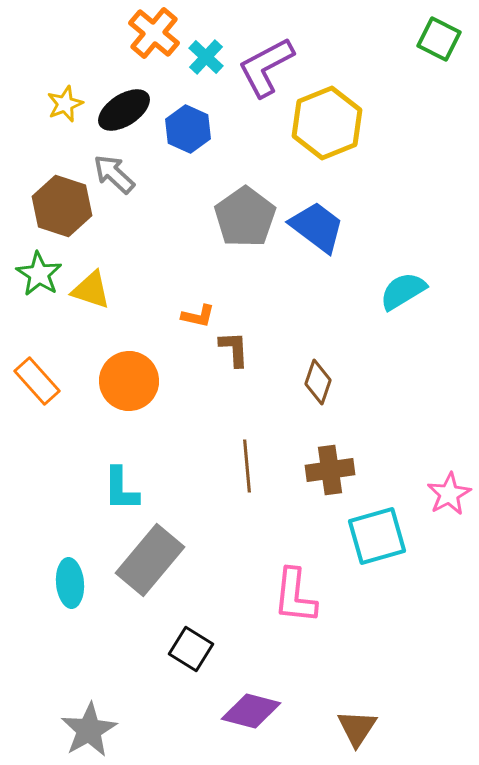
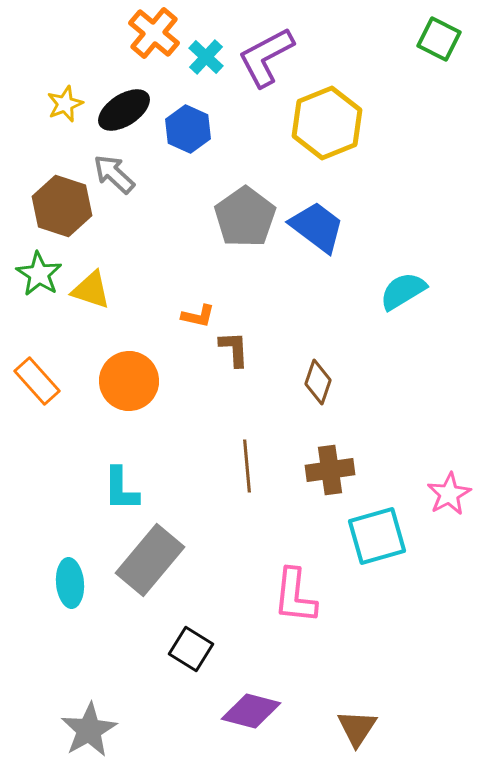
purple L-shape: moved 10 px up
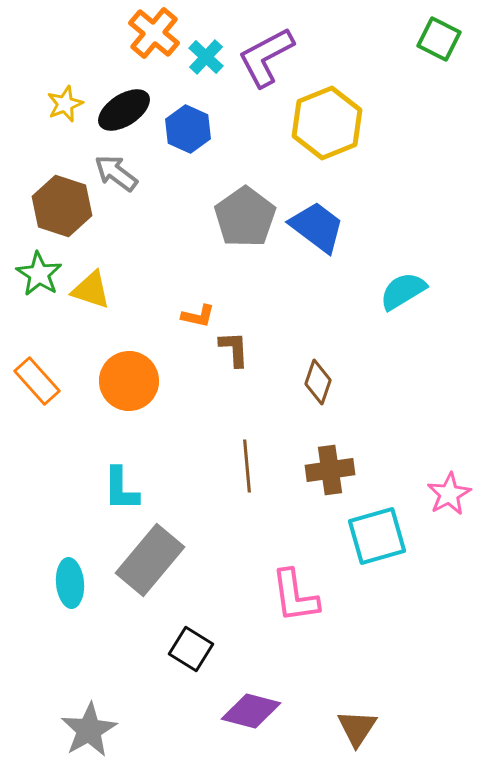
gray arrow: moved 2 px right, 1 px up; rotated 6 degrees counterclockwise
pink L-shape: rotated 14 degrees counterclockwise
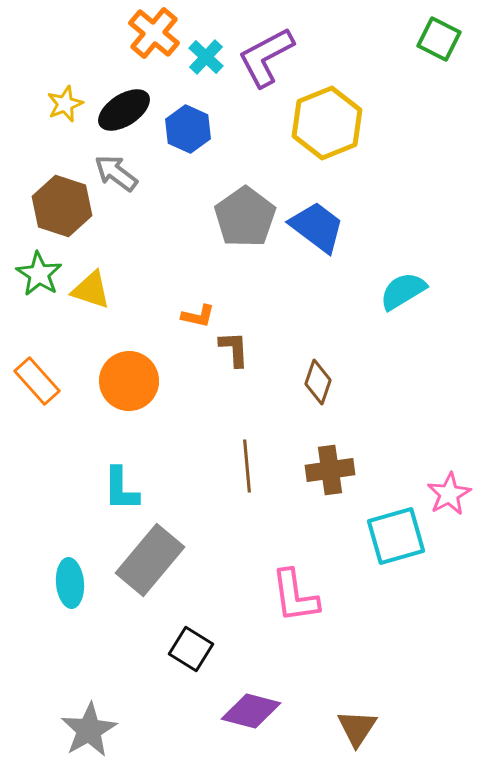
cyan square: moved 19 px right
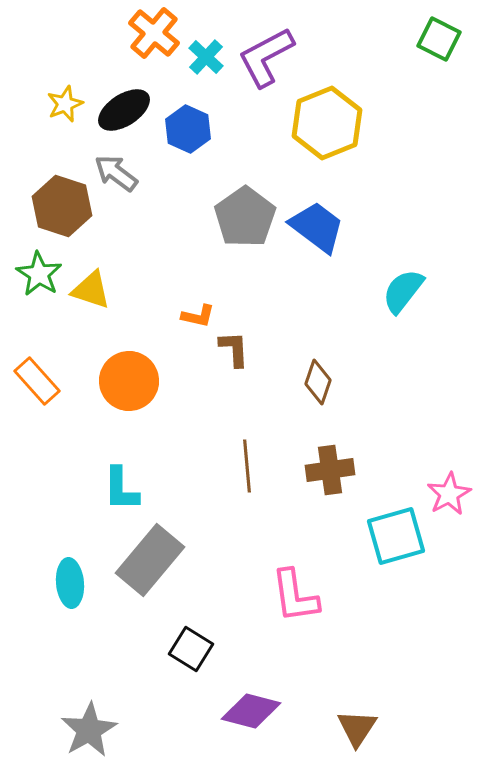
cyan semicircle: rotated 21 degrees counterclockwise
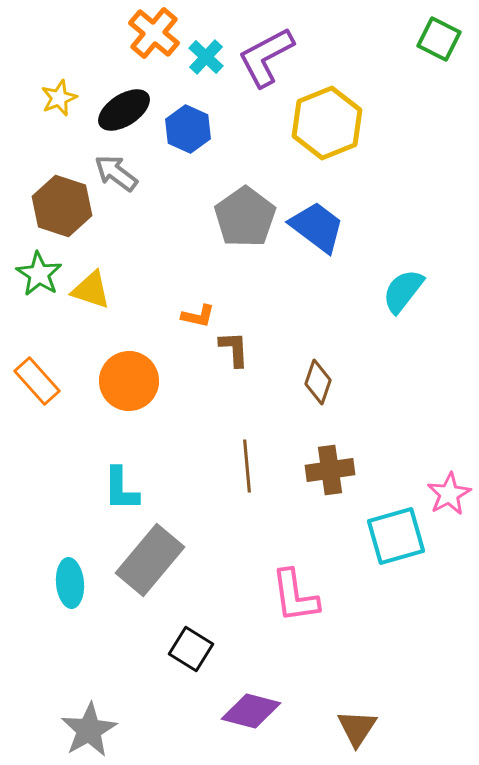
yellow star: moved 6 px left, 6 px up
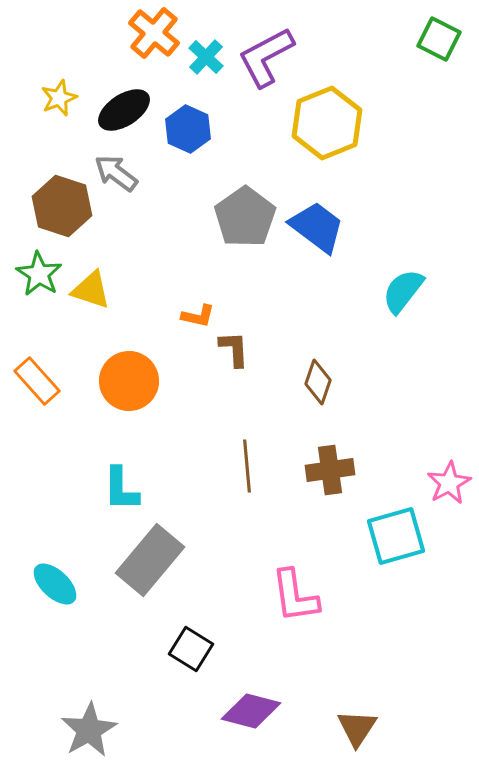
pink star: moved 11 px up
cyan ellipse: moved 15 px left, 1 px down; rotated 42 degrees counterclockwise
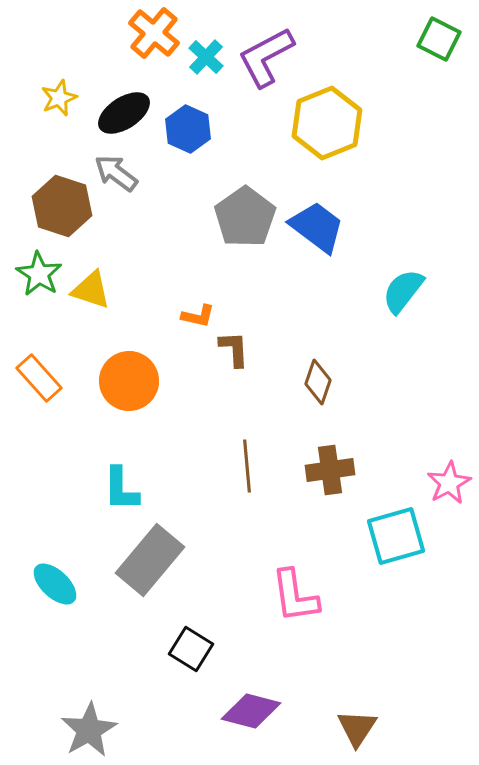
black ellipse: moved 3 px down
orange rectangle: moved 2 px right, 3 px up
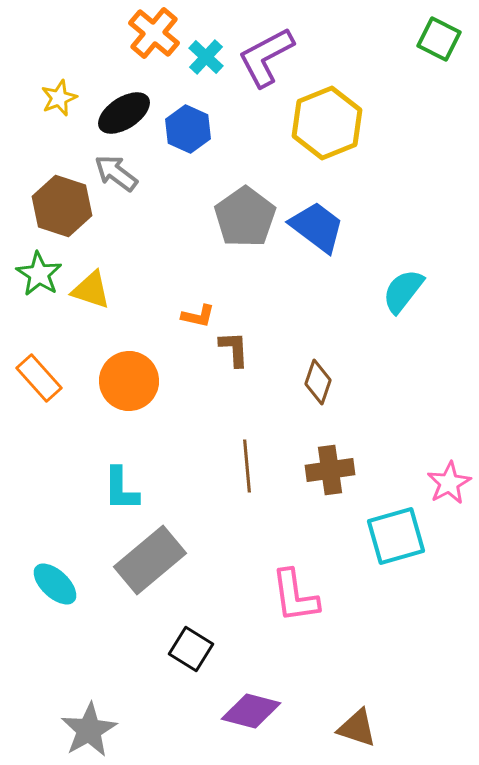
gray rectangle: rotated 10 degrees clockwise
brown triangle: rotated 45 degrees counterclockwise
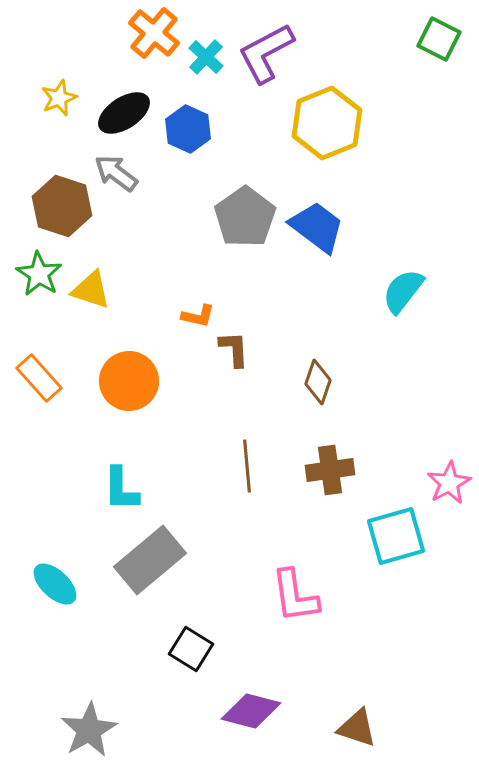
purple L-shape: moved 4 px up
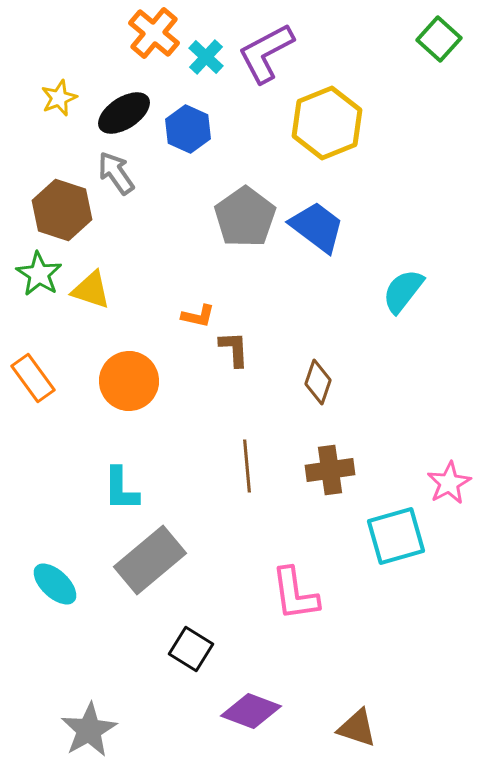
green square: rotated 15 degrees clockwise
gray arrow: rotated 18 degrees clockwise
brown hexagon: moved 4 px down
orange rectangle: moved 6 px left; rotated 6 degrees clockwise
pink L-shape: moved 2 px up
purple diamond: rotated 6 degrees clockwise
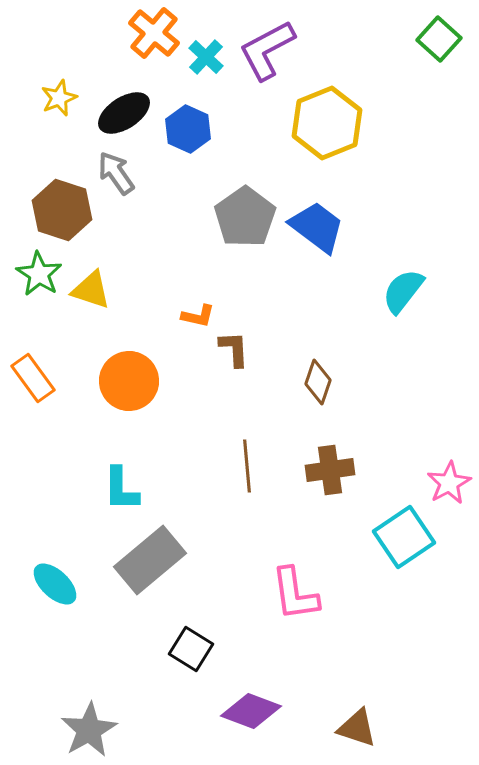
purple L-shape: moved 1 px right, 3 px up
cyan square: moved 8 px right, 1 px down; rotated 18 degrees counterclockwise
